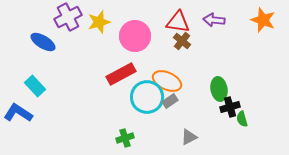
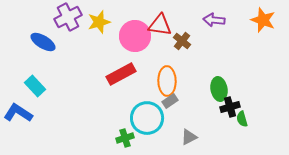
red triangle: moved 18 px left, 3 px down
orange ellipse: rotated 64 degrees clockwise
cyan circle: moved 21 px down
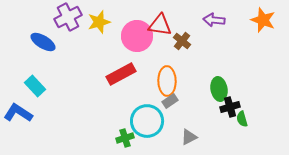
pink circle: moved 2 px right
cyan circle: moved 3 px down
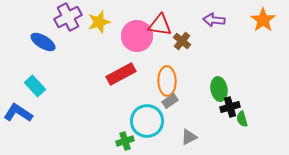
orange star: rotated 15 degrees clockwise
green cross: moved 3 px down
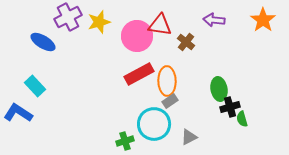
brown cross: moved 4 px right, 1 px down
red rectangle: moved 18 px right
cyan circle: moved 7 px right, 3 px down
